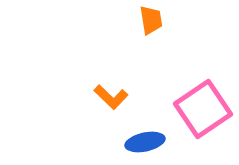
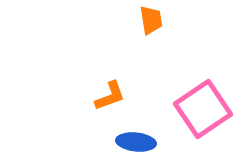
orange L-shape: moved 1 px left, 1 px up; rotated 64 degrees counterclockwise
blue ellipse: moved 9 px left; rotated 18 degrees clockwise
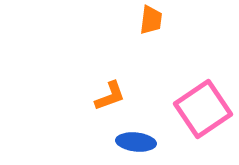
orange trapezoid: rotated 16 degrees clockwise
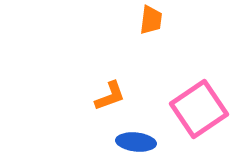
pink square: moved 4 px left
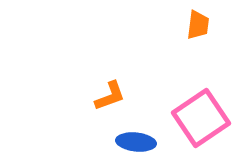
orange trapezoid: moved 47 px right, 5 px down
pink square: moved 2 px right, 9 px down
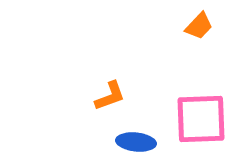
orange trapezoid: moved 1 px right, 1 px down; rotated 36 degrees clockwise
pink square: moved 1 px down; rotated 32 degrees clockwise
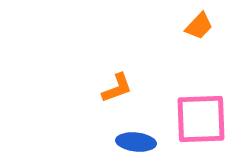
orange L-shape: moved 7 px right, 8 px up
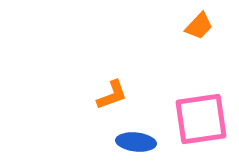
orange L-shape: moved 5 px left, 7 px down
pink square: rotated 6 degrees counterclockwise
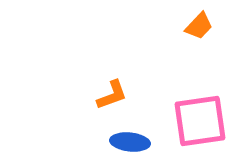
pink square: moved 1 px left, 2 px down
blue ellipse: moved 6 px left
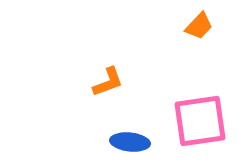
orange L-shape: moved 4 px left, 13 px up
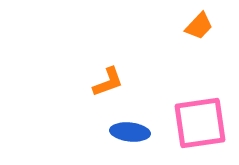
pink square: moved 2 px down
blue ellipse: moved 10 px up
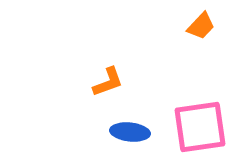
orange trapezoid: moved 2 px right
pink square: moved 4 px down
